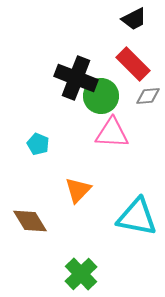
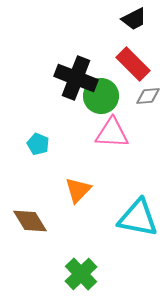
cyan triangle: moved 1 px right, 1 px down
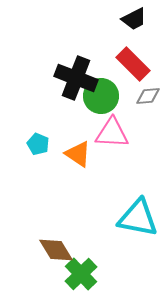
orange triangle: moved 36 px up; rotated 40 degrees counterclockwise
brown diamond: moved 26 px right, 29 px down
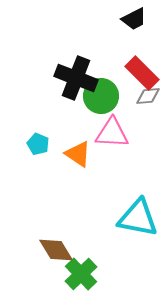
red rectangle: moved 9 px right, 9 px down
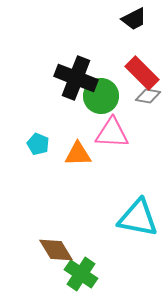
gray diamond: rotated 15 degrees clockwise
orange triangle: rotated 36 degrees counterclockwise
green cross: rotated 12 degrees counterclockwise
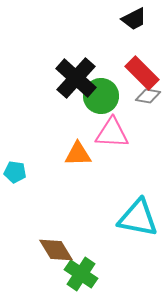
black cross: rotated 21 degrees clockwise
cyan pentagon: moved 23 px left, 28 px down; rotated 15 degrees counterclockwise
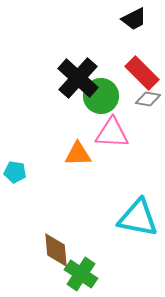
black cross: moved 2 px right
gray diamond: moved 3 px down
brown diamond: rotated 27 degrees clockwise
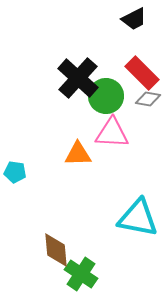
green circle: moved 5 px right
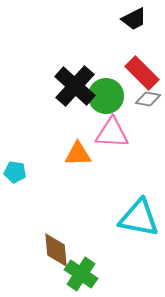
black cross: moved 3 px left, 8 px down
cyan triangle: moved 1 px right
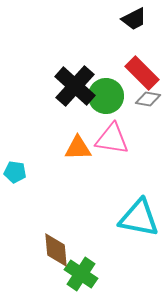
pink triangle: moved 6 px down; rotated 6 degrees clockwise
orange triangle: moved 6 px up
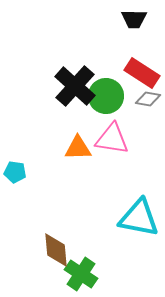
black trapezoid: rotated 28 degrees clockwise
red rectangle: rotated 12 degrees counterclockwise
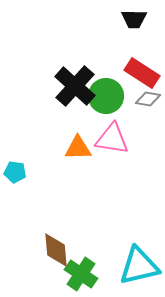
cyan triangle: moved 48 px down; rotated 24 degrees counterclockwise
